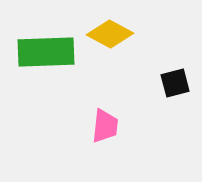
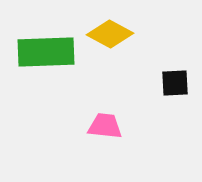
black square: rotated 12 degrees clockwise
pink trapezoid: rotated 90 degrees counterclockwise
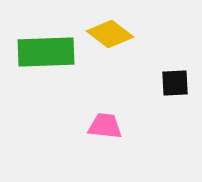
yellow diamond: rotated 9 degrees clockwise
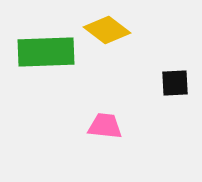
yellow diamond: moved 3 px left, 4 px up
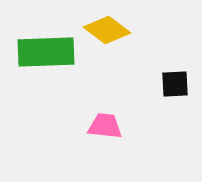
black square: moved 1 px down
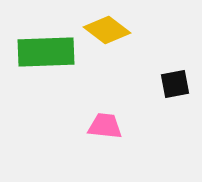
black square: rotated 8 degrees counterclockwise
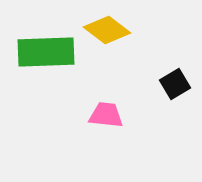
black square: rotated 20 degrees counterclockwise
pink trapezoid: moved 1 px right, 11 px up
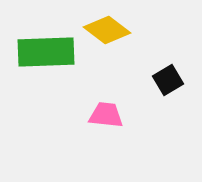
black square: moved 7 px left, 4 px up
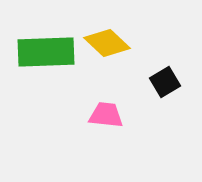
yellow diamond: moved 13 px down; rotated 6 degrees clockwise
black square: moved 3 px left, 2 px down
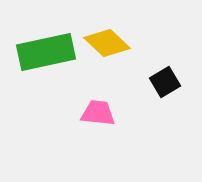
green rectangle: rotated 10 degrees counterclockwise
pink trapezoid: moved 8 px left, 2 px up
